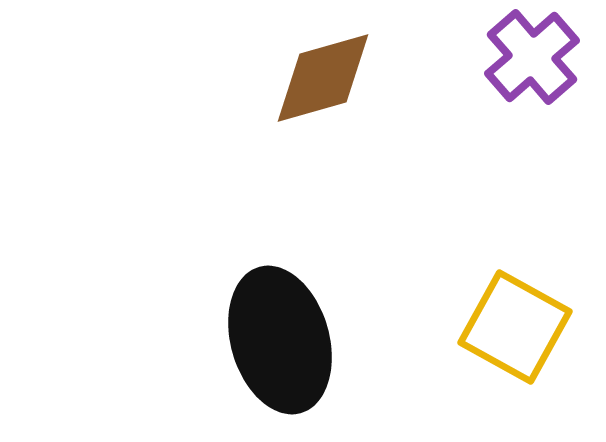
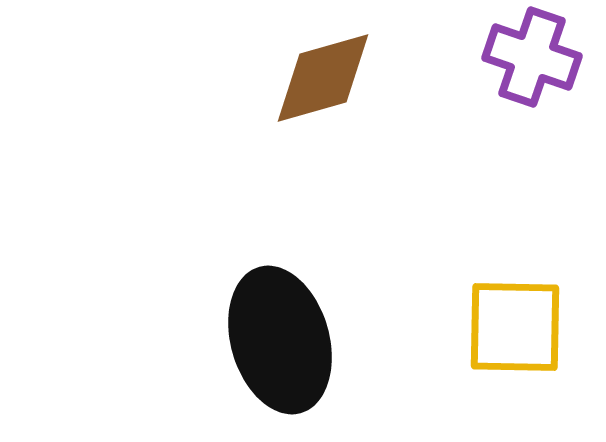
purple cross: rotated 30 degrees counterclockwise
yellow square: rotated 28 degrees counterclockwise
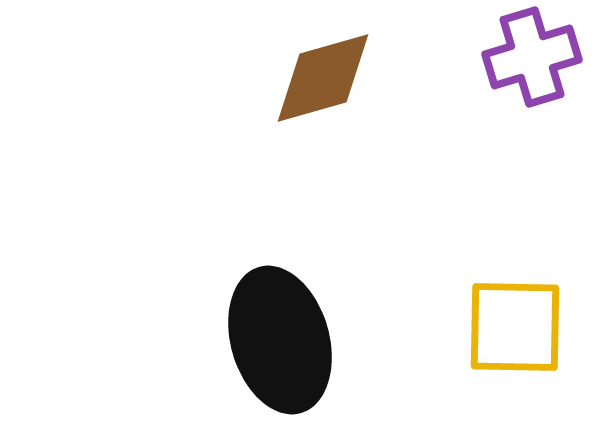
purple cross: rotated 36 degrees counterclockwise
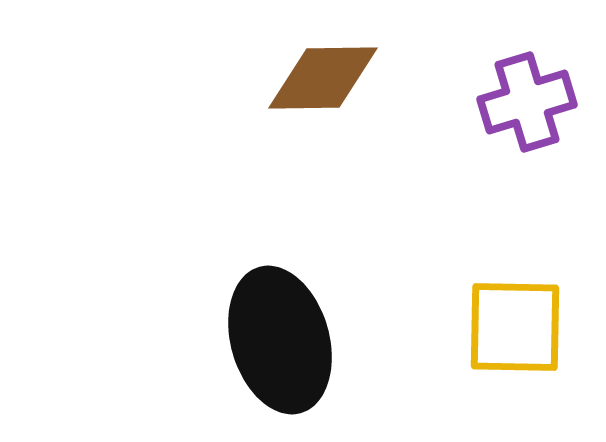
purple cross: moved 5 px left, 45 px down
brown diamond: rotated 15 degrees clockwise
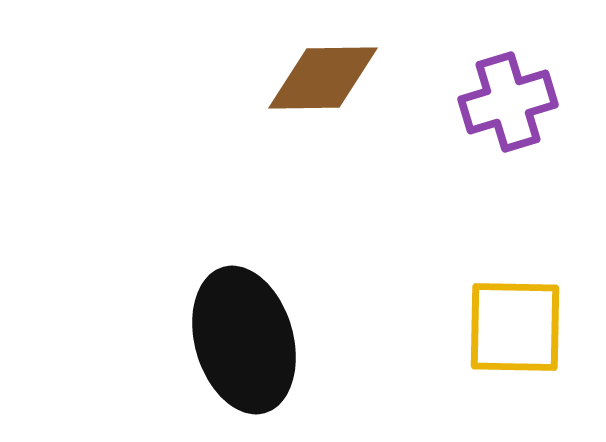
purple cross: moved 19 px left
black ellipse: moved 36 px left
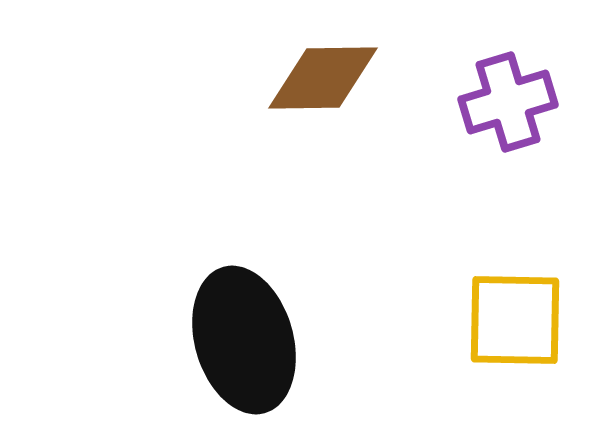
yellow square: moved 7 px up
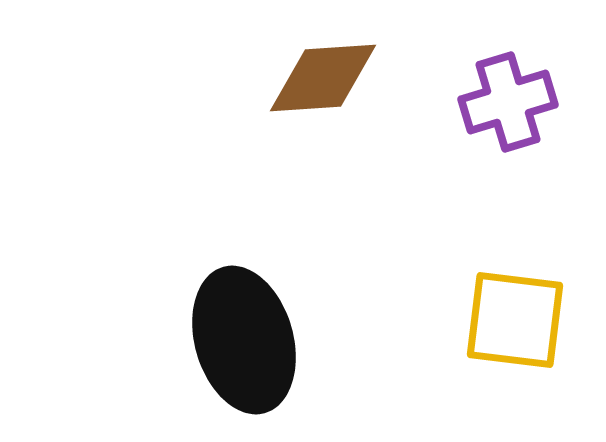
brown diamond: rotated 3 degrees counterclockwise
yellow square: rotated 6 degrees clockwise
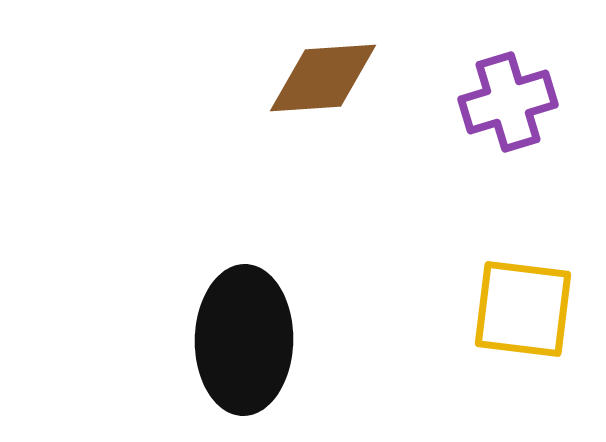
yellow square: moved 8 px right, 11 px up
black ellipse: rotated 17 degrees clockwise
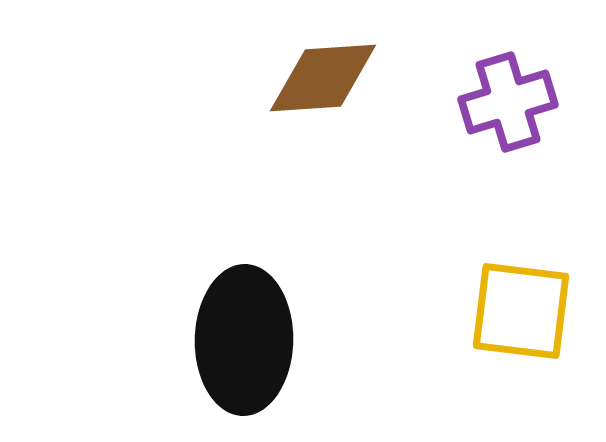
yellow square: moved 2 px left, 2 px down
